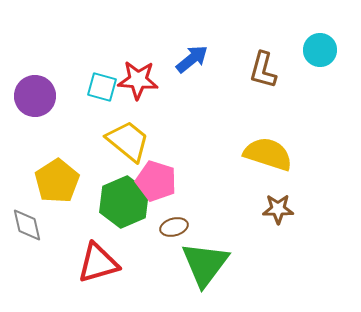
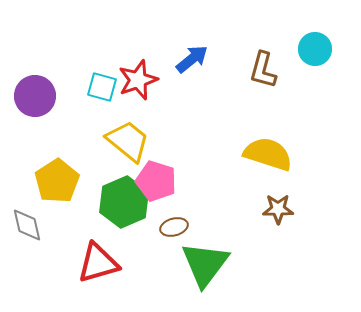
cyan circle: moved 5 px left, 1 px up
red star: rotated 24 degrees counterclockwise
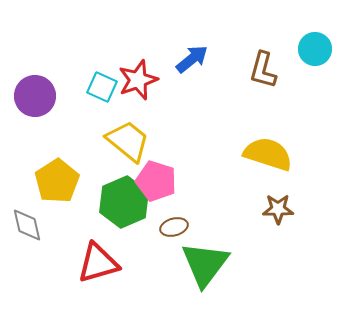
cyan square: rotated 8 degrees clockwise
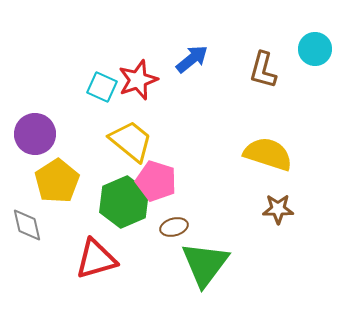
purple circle: moved 38 px down
yellow trapezoid: moved 3 px right
red triangle: moved 2 px left, 4 px up
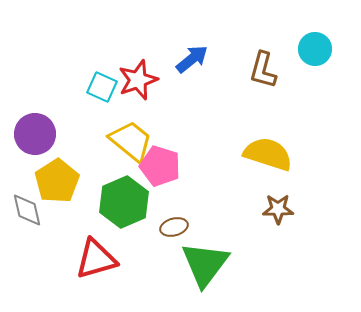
pink pentagon: moved 4 px right, 15 px up
gray diamond: moved 15 px up
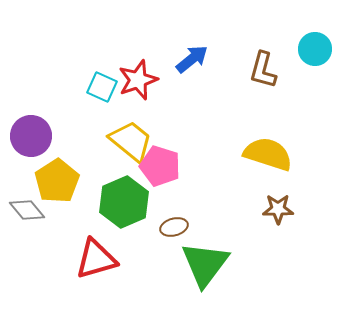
purple circle: moved 4 px left, 2 px down
gray diamond: rotated 27 degrees counterclockwise
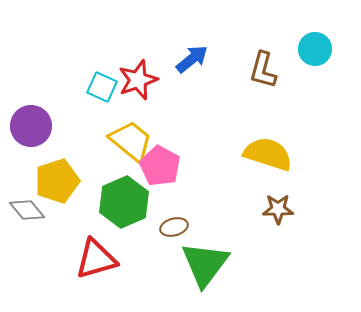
purple circle: moved 10 px up
pink pentagon: rotated 12 degrees clockwise
yellow pentagon: rotated 15 degrees clockwise
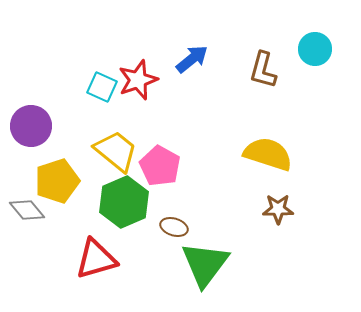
yellow trapezoid: moved 15 px left, 10 px down
brown ellipse: rotated 32 degrees clockwise
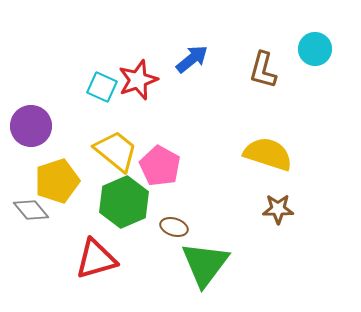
gray diamond: moved 4 px right
